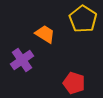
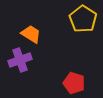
orange trapezoid: moved 14 px left
purple cross: moved 2 px left; rotated 15 degrees clockwise
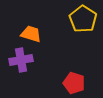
orange trapezoid: rotated 15 degrees counterclockwise
purple cross: moved 1 px right; rotated 10 degrees clockwise
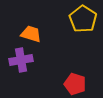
red pentagon: moved 1 px right, 1 px down
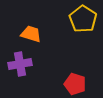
purple cross: moved 1 px left, 4 px down
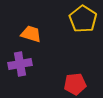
red pentagon: rotated 25 degrees counterclockwise
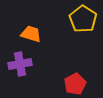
red pentagon: rotated 20 degrees counterclockwise
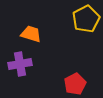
yellow pentagon: moved 3 px right; rotated 12 degrees clockwise
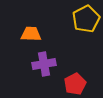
orange trapezoid: rotated 15 degrees counterclockwise
purple cross: moved 24 px right
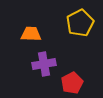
yellow pentagon: moved 6 px left, 4 px down
red pentagon: moved 3 px left, 1 px up
